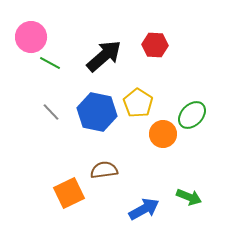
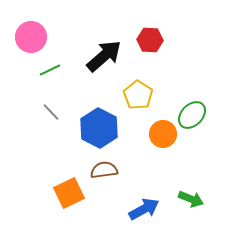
red hexagon: moved 5 px left, 5 px up
green line: moved 7 px down; rotated 55 degrees counterclockwise
yellow pentagon: moved 8 px up
blue hexagon: moved 2 px right, 16 px down; rotated 15 degrees clockwise
green arrow: moved 2 px right, 2 px down
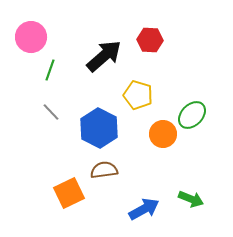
green line: rotated 45 degrees counterclockwise
yellow pentagon: rotated 16 degrees counterclockwise
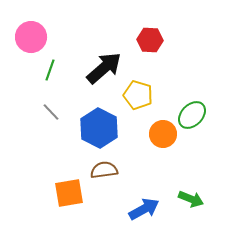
black arrow: moved 12 px down
orange square: rotated 16 degrees clockwise
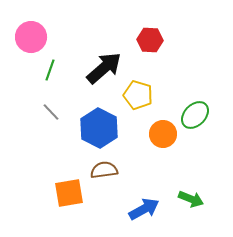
green ellipse: moved 3 px right
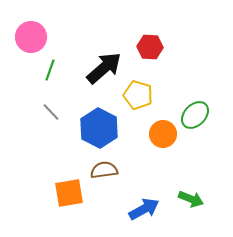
red hexagon: moved 7 px down
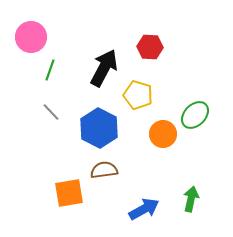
black arrow: rotated 21 degrees counterclockwise
green arrow: rotated 100 degrees counterclockwise
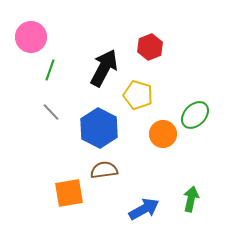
red hexagon: rotated 25 degrees counterclockwise
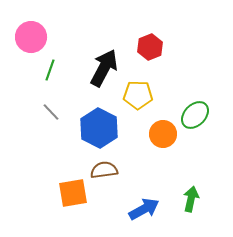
yellow pentagon: rotated 16 degrees counterclockwise
orange square: moved 4 px right
